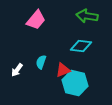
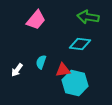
green arrow: moved 1 px right, 1 px down
cyan diamond: moved 1 px left, 2 px up
red triangle: rotated 14 degrees clockwise
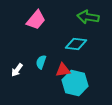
cyan diamond: moved 4 px left
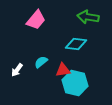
cyan semicircle: rotated 32 degrees clockwise
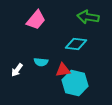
cyan semicircle: rotated 136 degrees counterclockwise
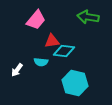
cyan diamond: moved 12 px left, 7 px down
red triangle: moved 11 px left, 29 px up
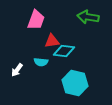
pink trapezoid: rotated 20 degrees counterclockwise
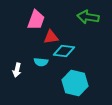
red triangle: moved 1 px left, 4 px up
white arrow: rotated 24 degrees counterclockwise
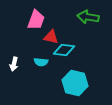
red triangle: rotated 21 degrees clockwise
cyan diamond: moved 1 px up
white arrow: moved 3 px left, 6 px up
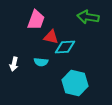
cyan diamond: moved 1 px right, 3 px up; rotated 10 degrees counterclockwise
